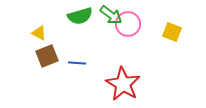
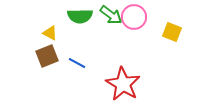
green semicircle: rotated 15 degrees clockwise
pink circle: moved 6 px right, 7 px up
yellow triangle: moved 11 px right
blue line: rotated 24 degrees clockwise
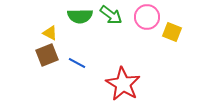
pink circle: moved 13 px right
brown square: moved 1 px up
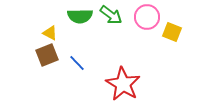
blue line: rotated 18 degrees clockwise
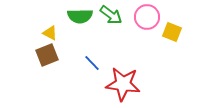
blue line: moved 15 px right
red star: rotated 24 degrees counterclockwise
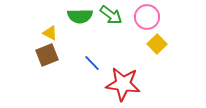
yellow square: moved 15 px left, 12 px down; rotated 24 degrees clockwise
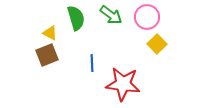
green semicircle: moved 4 px left, 2 px down; rotated 105 degrees counterclockwise
blue line: rotated 42 degrees clockwise
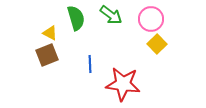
pink circle: moved 4 px right, 2 px down
blue line: moved 2 px left, 1 px down
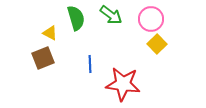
brown square: moved 4 px left, 3 px down
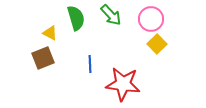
green arrow: rotated 10 degrees clockwise
